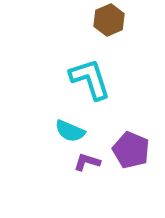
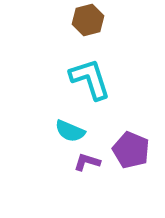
brown hexagon: moved 21 px left; rotated 8 degrees clockwise
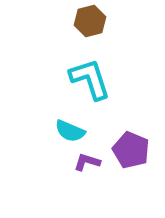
brown hexagon: moved 2 px right, 1 px down
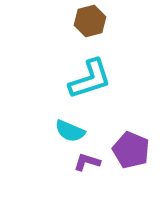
cyan L-shape: rotated 90 degrees clockwise
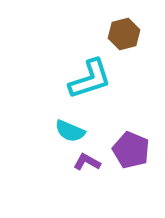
brown hexagon: moved 34 px right, 13 px down
purple L-shape: rotated 12 degrees clockwise
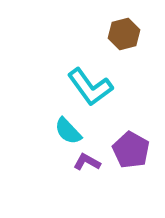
cyan L-shape: moved 8 px down; rotated 72 degrees clockwise
cyan semicircle: moved 2 px left; rotated 24 degrees clockwise
purple pentagon: rotated 6 degrees clockwise
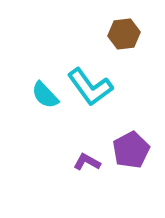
brown hexagon: rotated 8 degrees clockwise
cyan semicircle: moved 23 px left, 36 px up
purple pentagon: rotated 15 degrees clockwise
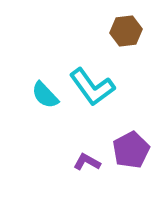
brown hexagon: moved 2 px right, 3 px up
cyan L-shape: moved 2 px right
